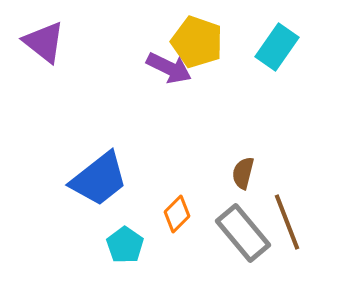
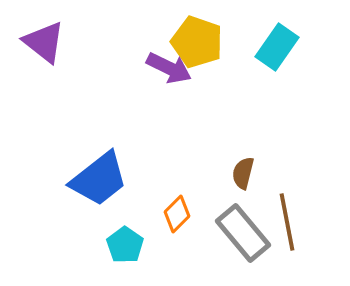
brown line: rotated 10 degrees clockwise
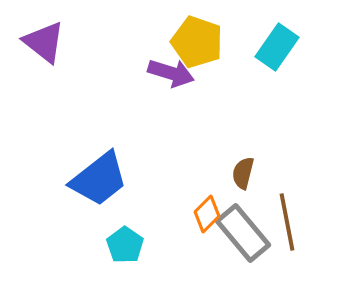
purple arrow: moved 2 px right, 5 px down; rotated 9 degrees counterclockwise
orange diamond: moved 30 px right
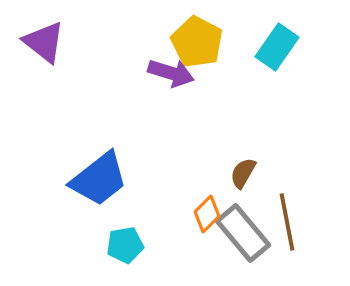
yellow pentagon: rotated 9 degrees clockwise
brown semicircle: rotated 16 degrees clockwise
cyan pentagon: rotated 27 degrees clockwise
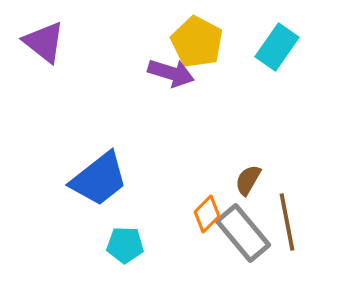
brown semicircle: moved 5 px right, 7 px down
cyan pentagon: rotated 12 degrees clockwise
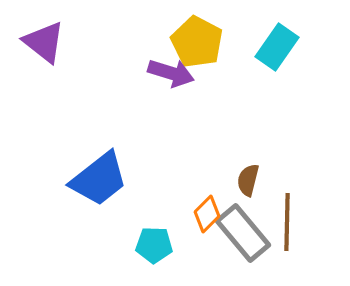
brown semicircle: rotated 16 degrees counterclockwise
brown line: rotated 12 degrees clockwise
cyan pentagon: moved 29 px right
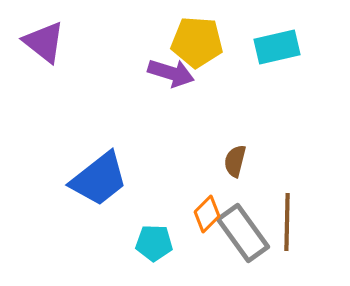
yellow pentagon: rotated 24 degrees counterclockwise
cyan rectangle: rotated 42 degrees clockwise
brown semicircle: moved 13 px left, 19 px up
gray rectangle: rotated 4 degrees clockwise
cyan pentagon: moved 2 px up
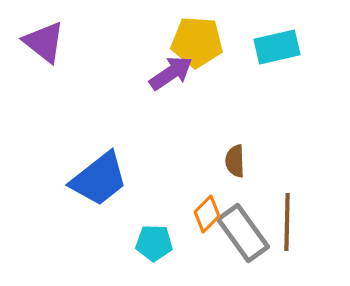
purple arrow: rotated 51 degrees counterclockwise
brown semicircle: rotated 16 degrees counterclockwise
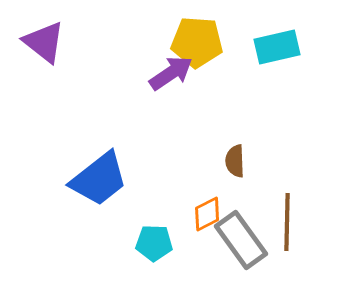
orange diamond: rotated 18 degrees clockwise
gray rectangle: moved 2 px left, 7 px down
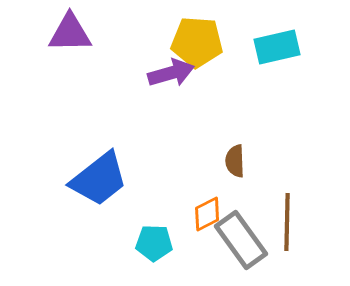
purple triangle: moved 26 px right, 9 px up; rotated 39 degrees counterclockwise
purple arrow: rotated 18 degrees clockwise
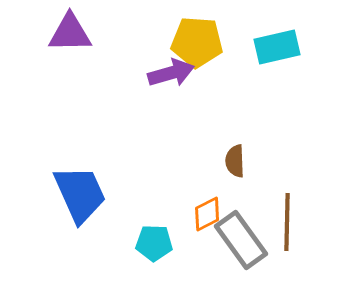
blue trapezoid: moved 19 px left, 15 px down; rotated 76 degrees counterclockwise
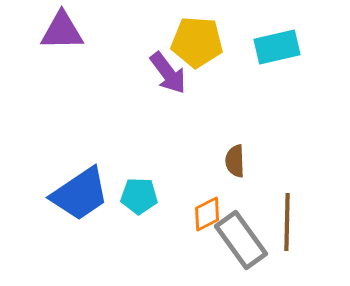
purple triangle: moved 8 px left, 2 px up
purple arrow: moved 3 px left; rotated 69 degrees clockwise
blue trapezoid: rotated 80 degrees clockwise
cyan pentagon: moved 15 px left, 47 px up
